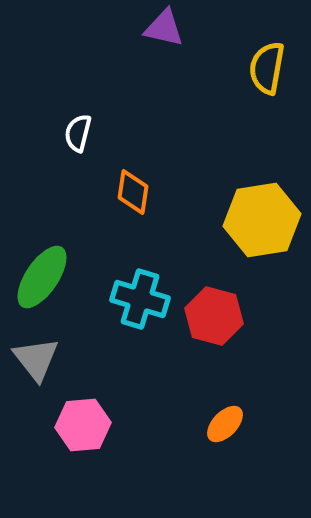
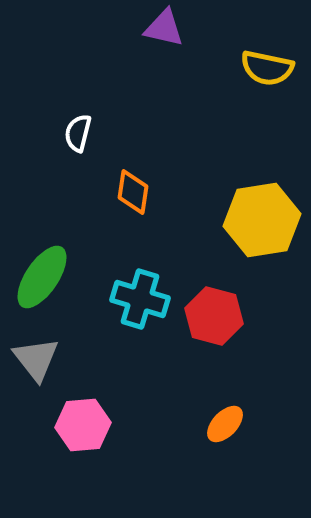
yellow semicircle: rotated 88 degrees counterclockwise
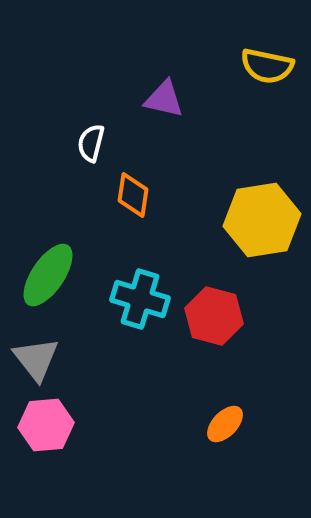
purple triangle: moved 71 px down
yellow semicircle: moved 2 px up
white semicircle: moved 13 px right, 10 px down
orange diamond: moved 3 px down
green ellipse: moved 6 px right, 2 px up
pink hexagon: moved 37 px left
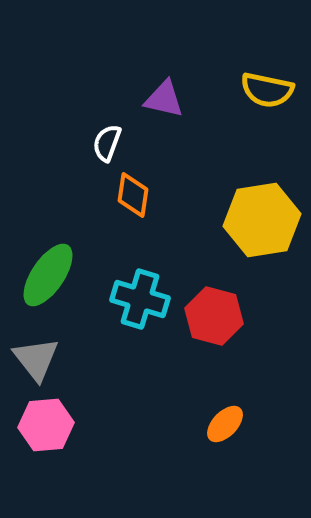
yellow semicircle: moved 24 px down
white semicircle: moved 16 px right; rotated 6 degrees clockwise
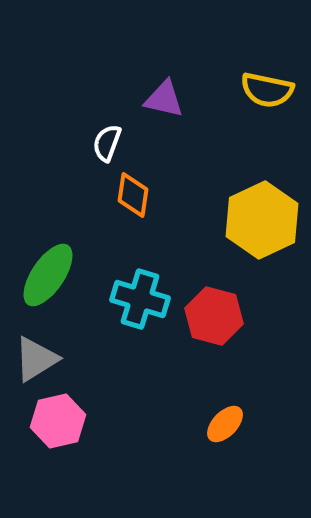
yellow hexagon: rotated 16 degrees counterclockwise
gray triangle: rotated 36 degrees clockwise
pink hexagon: moved 12 px right, 4 px up; rotated 8 degrees counterclockwise
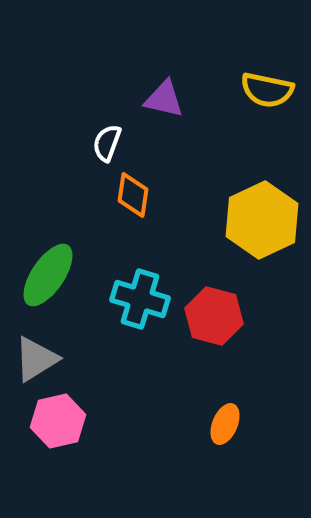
orange ellipse: rotated 21 degrees counterclockwise
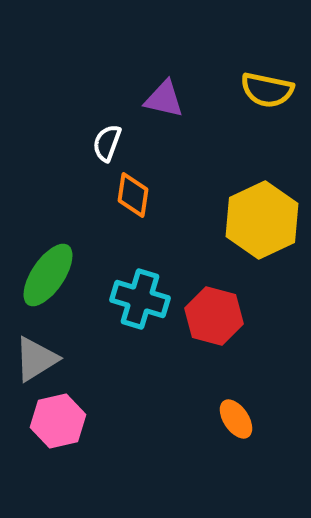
orange ellipse: moved 11 px right, 5 px up; rotated 57 degrees counterclockwise
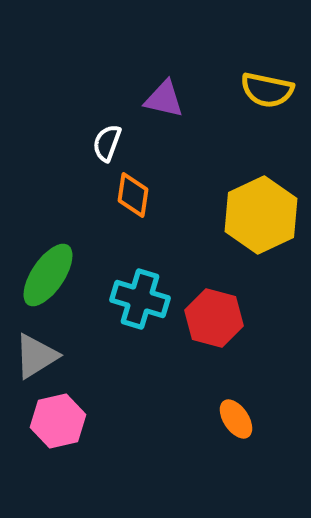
yellow hexagon: moved 1 px left, 5 px up
red hexagon: moved 2 px down
gray triangle: moved 3 px up
